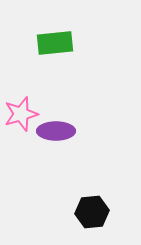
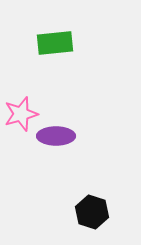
purple ellipse: moved 5 px down
black hexagon: rotated 24 degrees clockwise
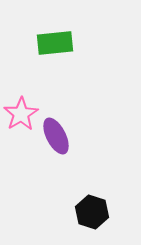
pink star: rotated 16 degrees counterclockwise
purple ellipse: rotated 63 degrees clockwise
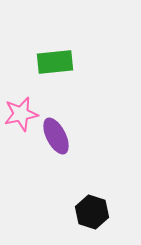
green rectangle: moved 19 px down
pink star: rotated 20 degrees clockwise
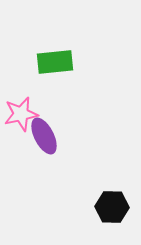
purple ellipse: moved 12 px left
black hexagon: moved 20 px right, 5 px up; rotated 16 degrees counterclockwise
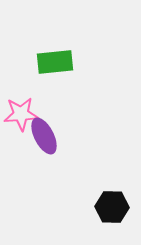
pink star: rotated 8 degrees clockwise
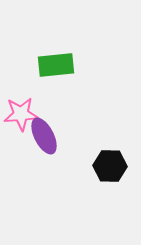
green rectangle: moved 1 px right, 3 px down
black hexagon: moved 2 px left, 41 px up
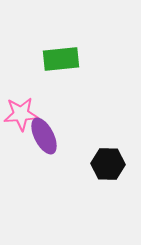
green rectangle: moved 5 px right, 6 px up
black hexagon: moved 2 px left, 2 px up
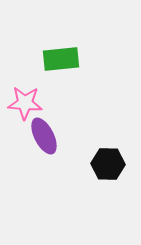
pink star: moved 4 px right, 11 px up; rotated 8 degrees clockwise
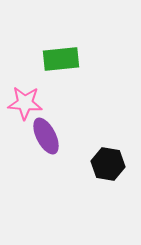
purple ellipse: moved 2 px right
black hexagon: rotated 8 degrees clockwise
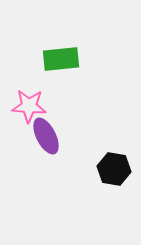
pink star: moved 4 px right, 3 px down
black hexagon: moved 6 px right, 5 px down
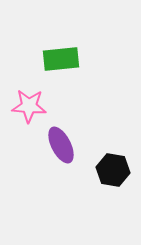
purple ellipse: moved 15 px right, 9 px down
black hexagon: moved 1 px left, 1 px down
